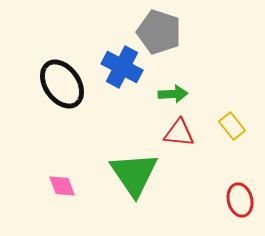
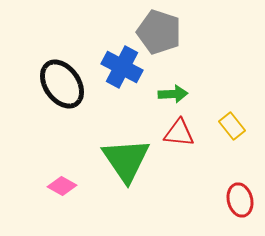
green triangle: moved 8 px left, 14 px up
pink diamond: rotated 40 degrees counterclockwise
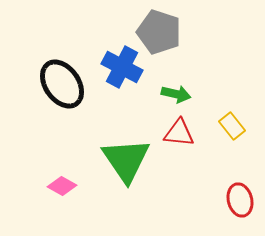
green arrow: moved 3 px right; rotated 16 degrees clockwise
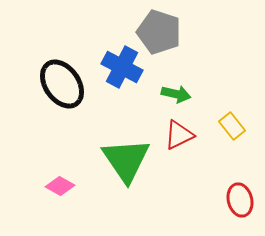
red triangle: moved 2 px down; rotated 32 degrees counterclockwise
pink diamond: moved 2 px left
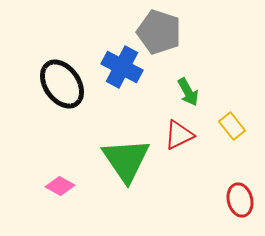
green arrow: moved 12 px right, 2 px up; rotated 48 degrees clockwise
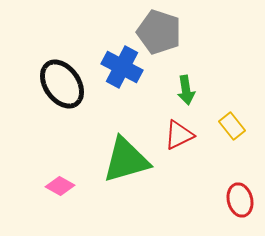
green arrow: moved 2 px left, 2 px up; rotated 20 degrees clockwise
green triangle: rotated 48 degrees clockwise
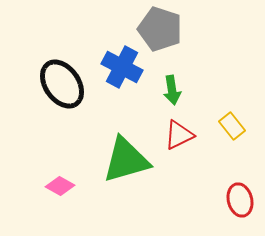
gray pentagon: moved 1 px right, 3 px up
green arrow: moved 14 px left
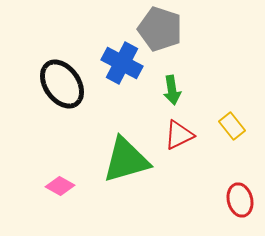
blue cross: moved 4 px up
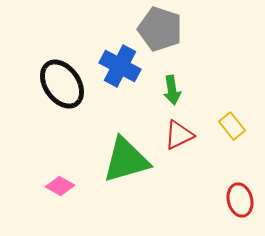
blue cross: moved 2 px left, 3 px down
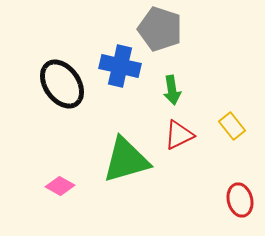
blue cross: rotated 15 degrees counterclockwise
